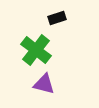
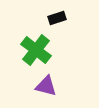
purple triangle: moved 2 px right, 2 px down
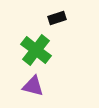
purple triangle: moved 13 px left
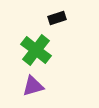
purple triangle: rotated 30 degrees counterclockwise
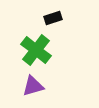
black rectangle: moved 4 px left
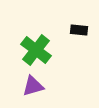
black rectangle: moved 26 px right, 12 px down; rotated 24 degrees clockwise
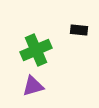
green cross: rotated 28 degrees clockwise
